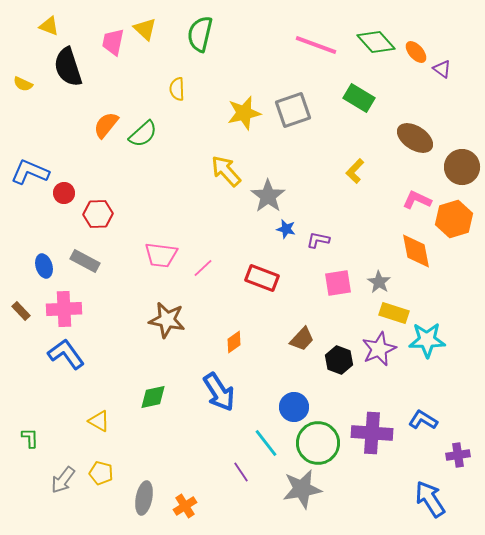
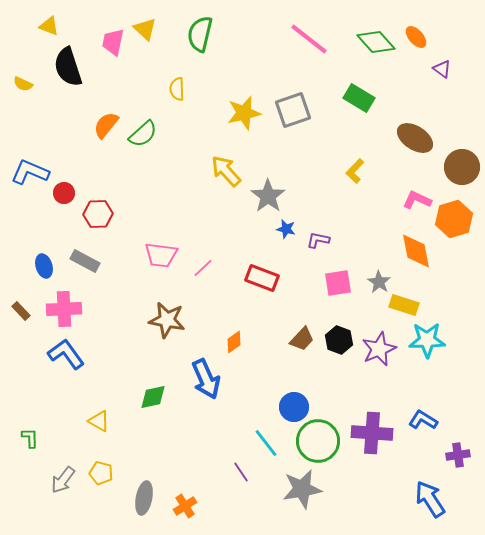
pink line at (316, 45): moved 7 px left, 6 px up; rotated 18 degrees clockwise
orange ellipse at (416, 52): moved 15 px up
yellow rectangle at (394, 313): moved 10 px right, 8 px up
black hexagon at (339, 360): moved 20 px up
blue arrow at (219, 392): moved 13 px left, 13 px up; rotated 9 degrees clockwise
green circle at (318, 443): moved 2 px up
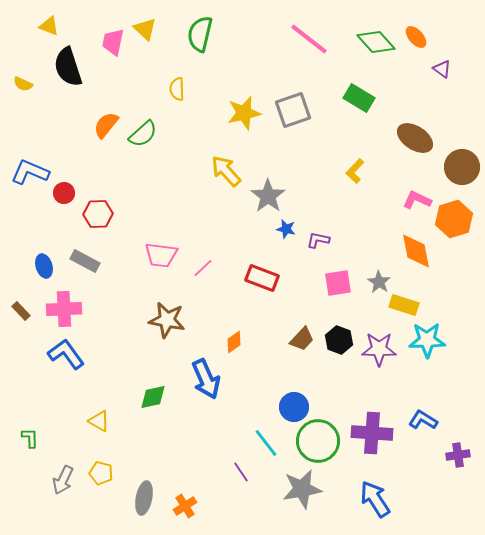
purple star at (379, 349): rotated 24 degrees clockwise
gray arrow at (63, 480): rotated 12 degrees counterclockwise
blue arrow at (430, 499): moved 55 px left
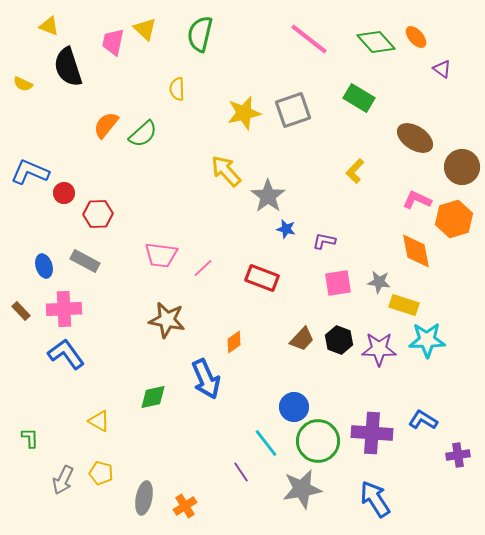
purple L-shape at (318, 240): moved 6 px right, 1 px down
gray star at (379, 282): rotated 25 degrees counterclockwise
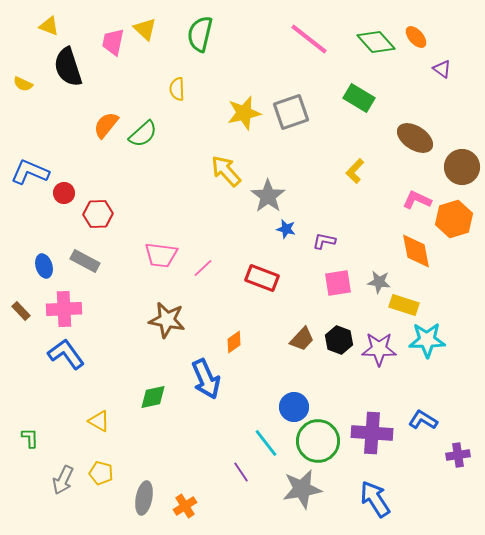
gray square at (293, 110): moved 2 px left, 2 px down
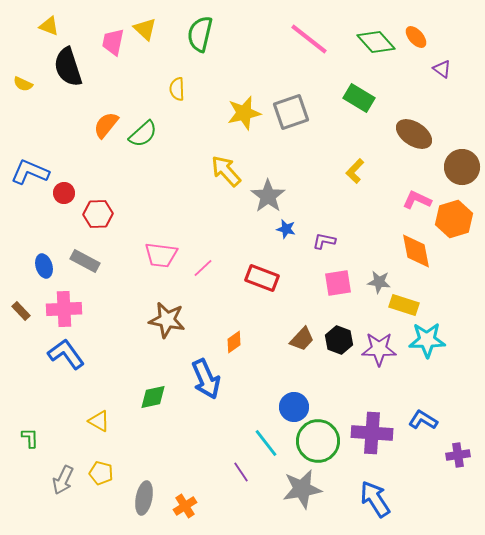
brown ellipse at (415, 138): moved 1 px left, 4 px up
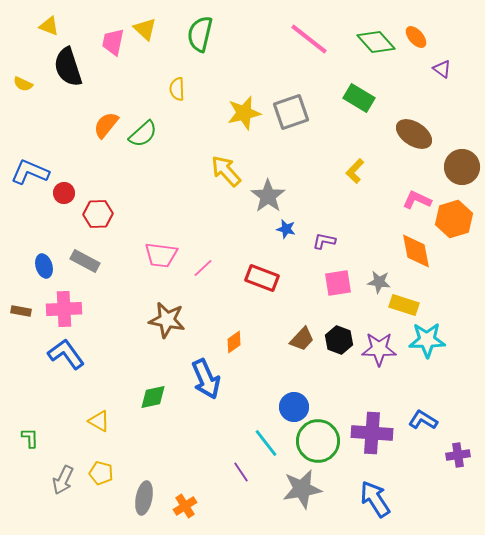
brown rectangle at (21, 311): rotated 36 degrees counterclockwise
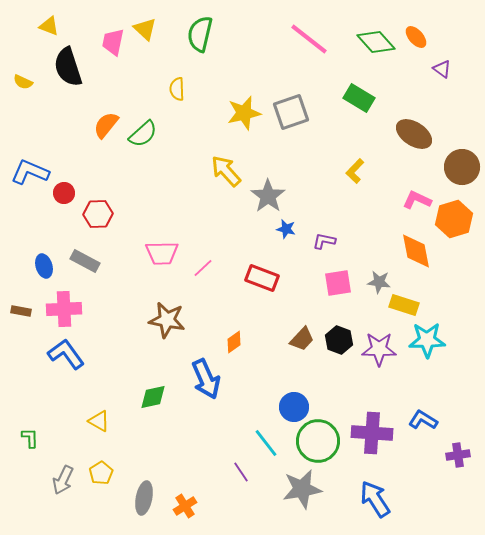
yellow semicircle at (23, 84): moved 2 px up
pink trapezoid at (161, 255): moved 1 px right, 2 px up; rotated 8 degrees counterclockwise
yellow pentagon at (101, 473): rotated 25 degrees clockwise
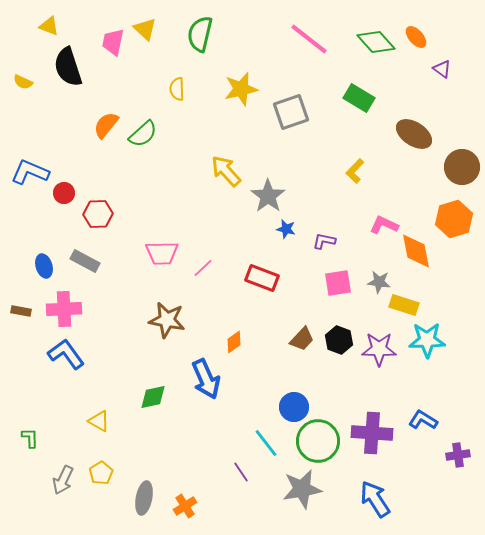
yellow star at (244, 113): moved 3 px left, 24 px up
pink L-shape at (417, 200): moved 33 px left, 25 px down
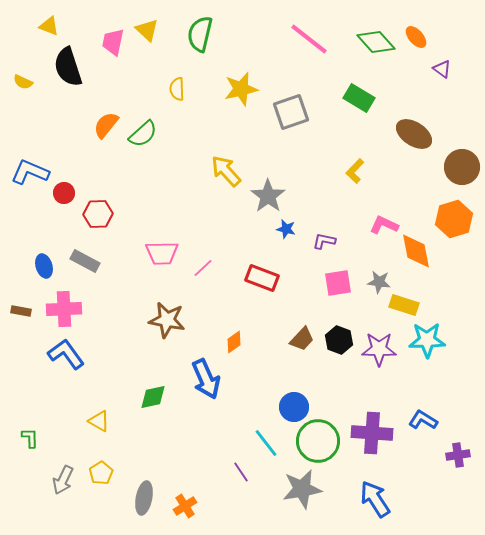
yellow triangle at (145, 29): moved 2 px right, 1 px down
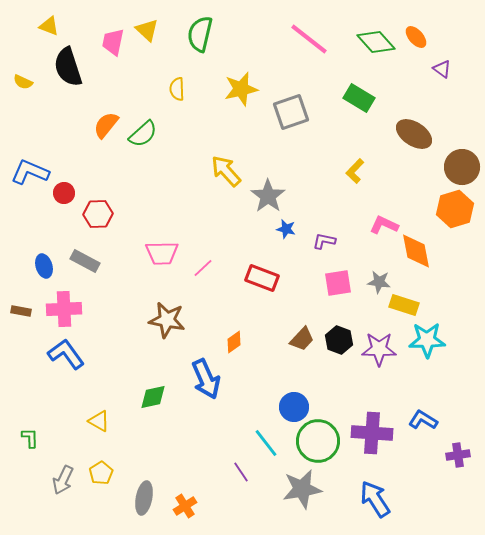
orange hexagon at (454, 219): moved 1 px right, 10 px up
